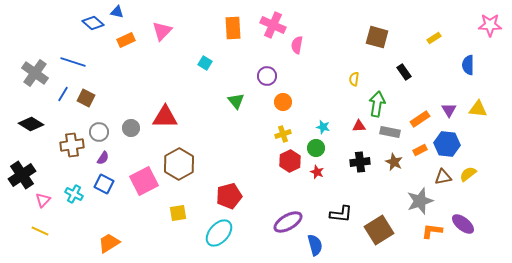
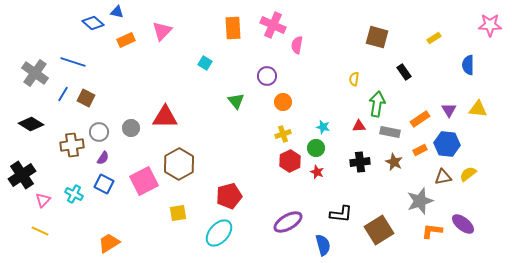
blue semicircle at (315, 245): moved 8 px right
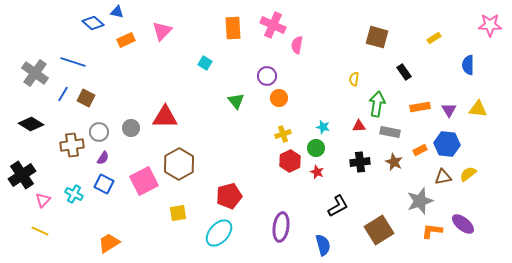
orange circle at (283, 102): moved 4 px left, 4 px up
orange rectangle at (420, 119): moved 12 px up; rotated 24 degrees clockwise
black L-shape at (341, 214): moved 3 px left, 8 px up; rotated 35 degrees counterclockwise
purple ellipse at (288, 222): moved 7 px left, 5 px down; rotated 52 degrees counterclockwise
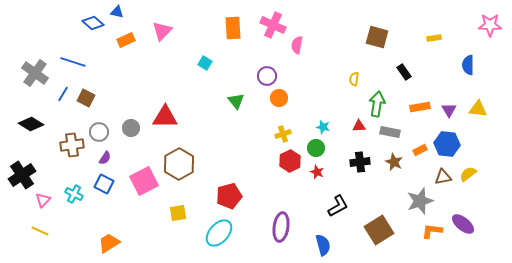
yellow rectangle at (434, 38): rotated 24 degrees clockwise
purple semicircle at (103, 158): moved 2 px right
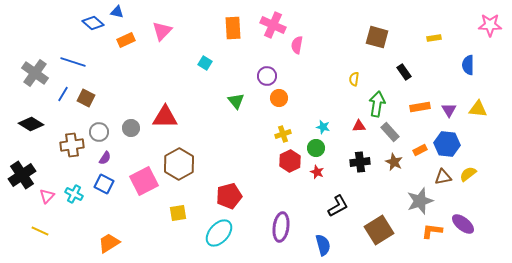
gray rectangle at (390, 132): rotated 36 degrees clockwise
pink triangle at (43, 200): moved 4 px right, 4 px up
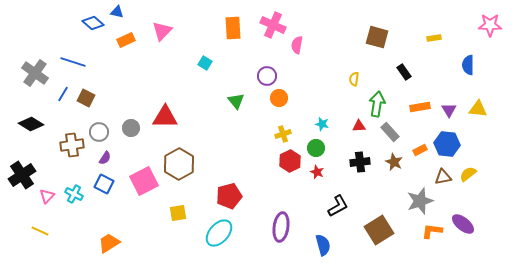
cyan star at (323, 127): moved 1 px left, 3 px up
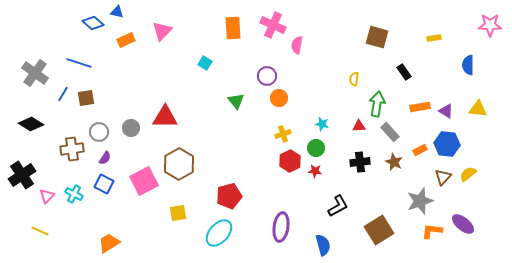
blue line at (73, 62): moved 6 px right, 1 px down
brown square at (86, 98): rotated 36 degrees counterclockwise
purple triangle at (449, 110): moved 3 px left, 1 px down; rotated 28 degrees counterclockwise
brown cross at (72, 145): moved 4 px down
red star at (317, 172): moved 2 px left, 1 px up; rotated 16 degrees counterclockwise
brown triangle at (443, 177): rotated 36 degrees counterclockwise
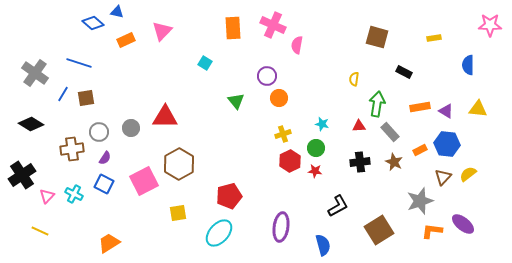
black rectangle at (404, 72): rotated 28 degrees counterclockwise
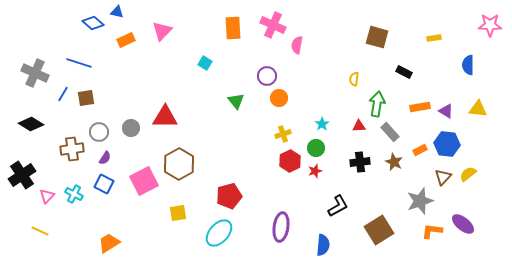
gray cross at (35, 73): rotated 12 degrees counterclockwise
cyan star at (322, 124): rotated 24 degrees clockwise
red star at (315, 171): rotated 24 degrees counterclockwise
blue semicircle at (323, 245): rotated 20 degrees clockwise
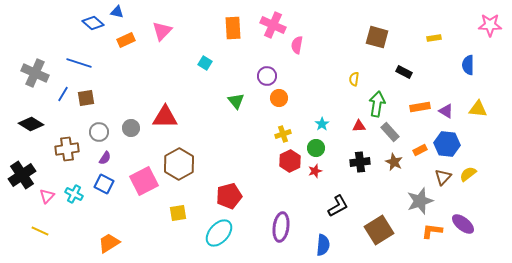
brown cross at (72, 149): moved 5 px left
